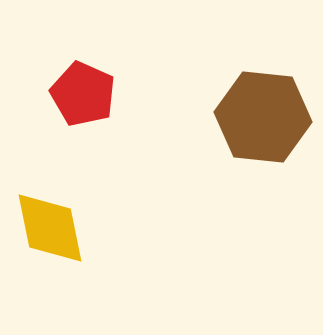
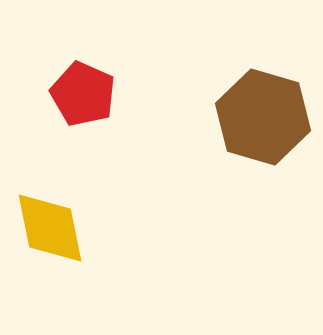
brown hexagon: rotated 10 degrees clockwise
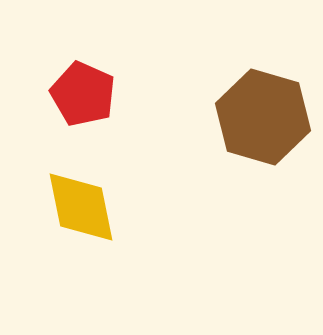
yellow diamond: moved 31 px right, 21 px up
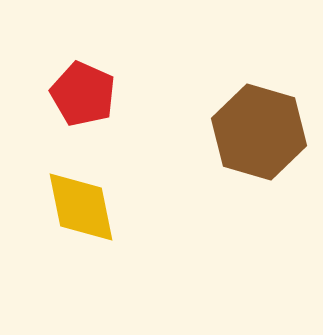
brown hexagon: moved 4 px left, 15 px down
